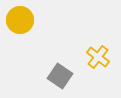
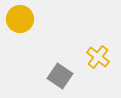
yellow circle: moved 1 px up
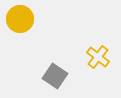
gray square: moved 5 px left
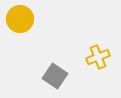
yellow cross: rotated 30 degrees clockwise
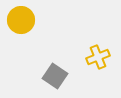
yellow circle: moved 1 px right, 1 px down
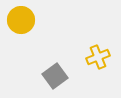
gray square: rotated 20 degrees clockwise
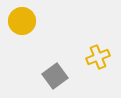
yellow circle: moved 1 px right, 1 px down
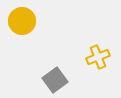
gray square: moved 4 px down
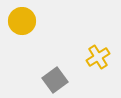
yellow cross: rotated 10 degrees counterclockwise
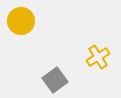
yellow circle: moved 1 px left
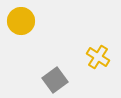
yellow cross: rotated 25 degrees counterclockwise
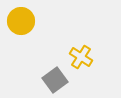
yellow cross: moved 17 px left
